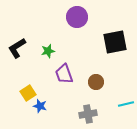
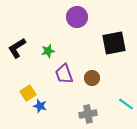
black square: moved 1 px left, 1 px down
brown circle: moved 4 px left, 4 px up
cyan line: rotated 49 degrees clockwise
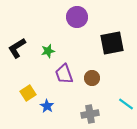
black square: moved 2 px left
blue star: moved 7 px right; rotated 16 degrees clockwise
gray cross: moved 2 px right
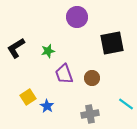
black L-shape: moved 1 px left
yellow square: moved 4 px down
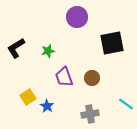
purple trapezoid: moved 3 px down
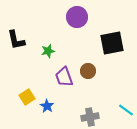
black L-shape: moved 8 px up; rotated 70 degrees counterclockwise
brown circle: moved 4 px left, 7 px up
yellow square: moved 1 px left
cyan line: moved 6 px down
gray cross: moved 3 px down
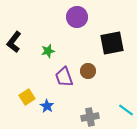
black L-shape: moved 2 px left, 2 px down; rotated 50 degrees clockwise
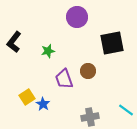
purple trapezoid: moved 2 px down
blue star: moved 4 px left, 2 px up
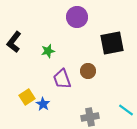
purple trapezoid: moved 2 px left
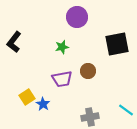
black square: moved 5 px right, 1 px down
green star: moved 14 px right, 4 px up
purple trapezoid: rotated 80 degrees counterclockwise
